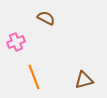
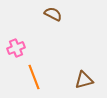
brown semicircle: moved 7 px right, 4 px up
pink cross: moved 6 px down
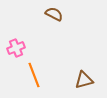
brown semicircle: moved 1 px right
orange line: moved 2 px up
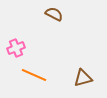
orange line: rotated 45 degrees counterclockwise
brown triangle: moved 1 px left, 2 px up
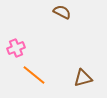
brown semicircle: moved 8 px right, 2 px up
orange line: rotated 15 degrees clockwise
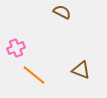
brown triangle: moved 2 px left, 8 px up; rotated 36 degrees clockwise
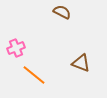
brown triangle: moved 7 px up
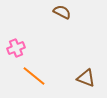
brown triangle: moved 5 px right, 15 px down
orange line: moved 1 px down
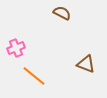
brown semicircle: moved 1 px down
brown triangle: moved 14 px up
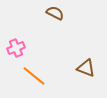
brown semicircle: moved 7 px left
brown triangle: moved 4 px down
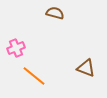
brown semicircle: rotated 12 degrees counterclockwise
